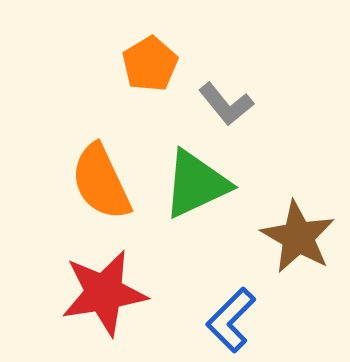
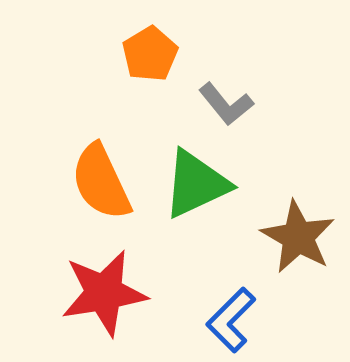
orange pentagon: moved 10 px up
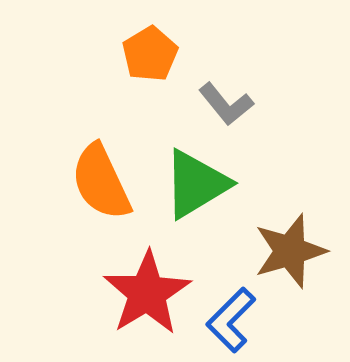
green triangle: rotated 6 degrees counterclockwise
brown star: moved 8 px left, 14 px down; rotated 26 degrees clockwise
red star: moved 43 px right; rotated 22 degrees counterclockwise
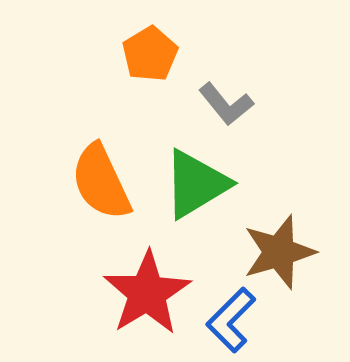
brown star: moved 11 px left, 1 px down
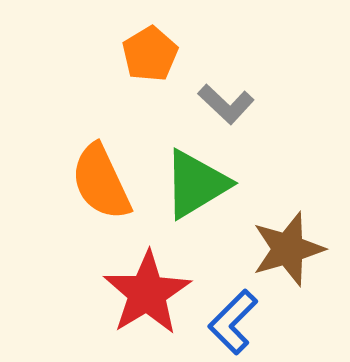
gray L-shape: rotated 8 degrees counterclockwise
brown star: moved 9 px right, 3 px up
blue L-shape: moved 2 px right, 2 px down
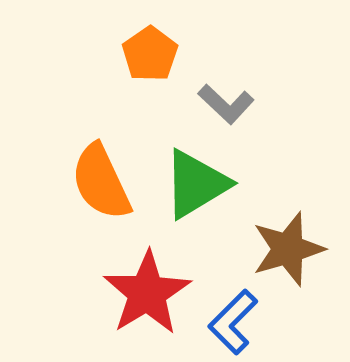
orange pentagon: rotated 4 degrees counterclockwise
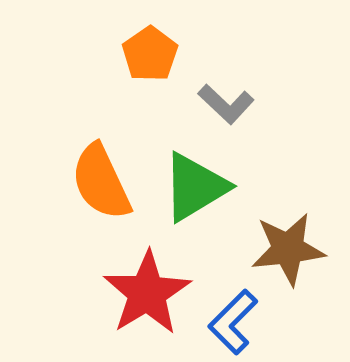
green triangle: moved 1 px left, 3 px down
brown star: rotated 10 degrees clockwise
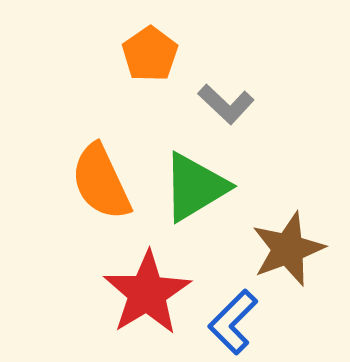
brown star: rotated 14 degrees counterclockwise
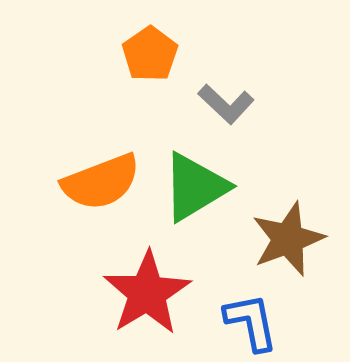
orange semicircle: rotated 86 degrees counterclockwise
brown star: moved 10 px up
blue L-shape: moved 18 px right; rotated 124 degrees clockwise
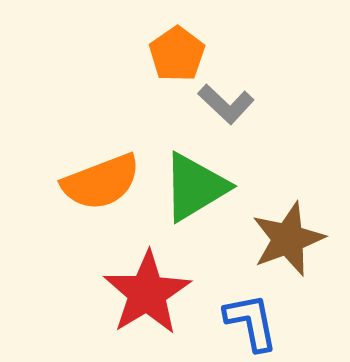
orange pentagon: moved 27 px right
